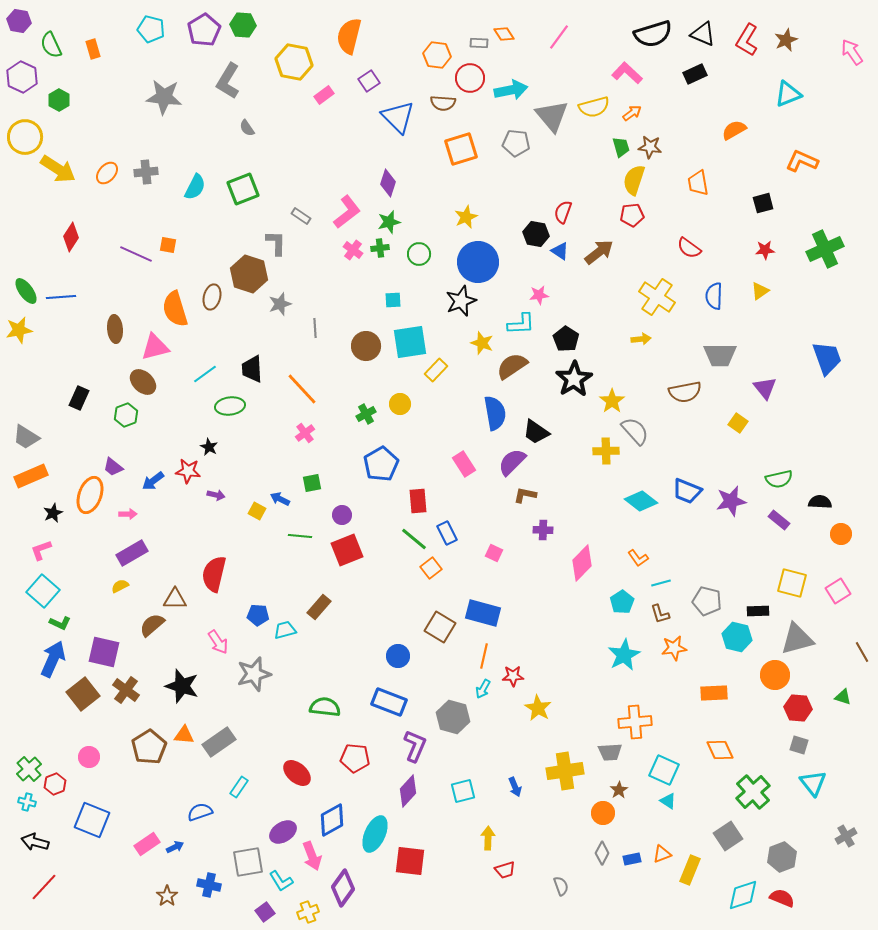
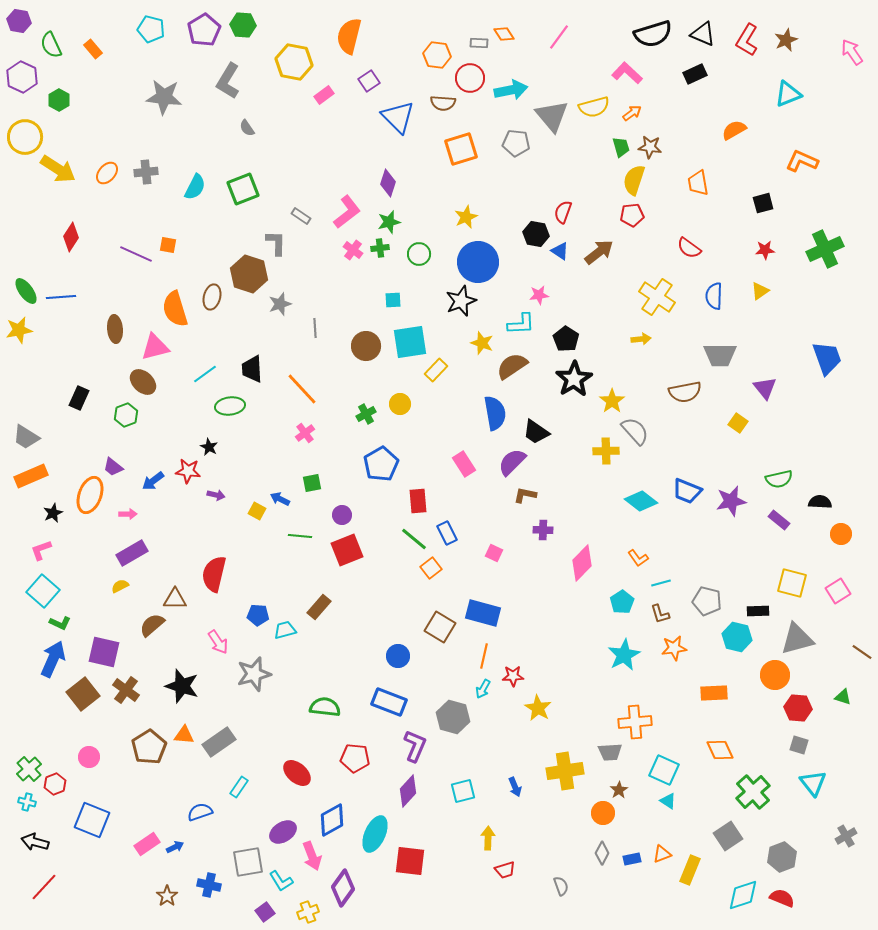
orange rectangle at (93, 49): rotated 24 degrees counterclockwise
brown line at (862, 652): rotated 25 degrees counterclockwise
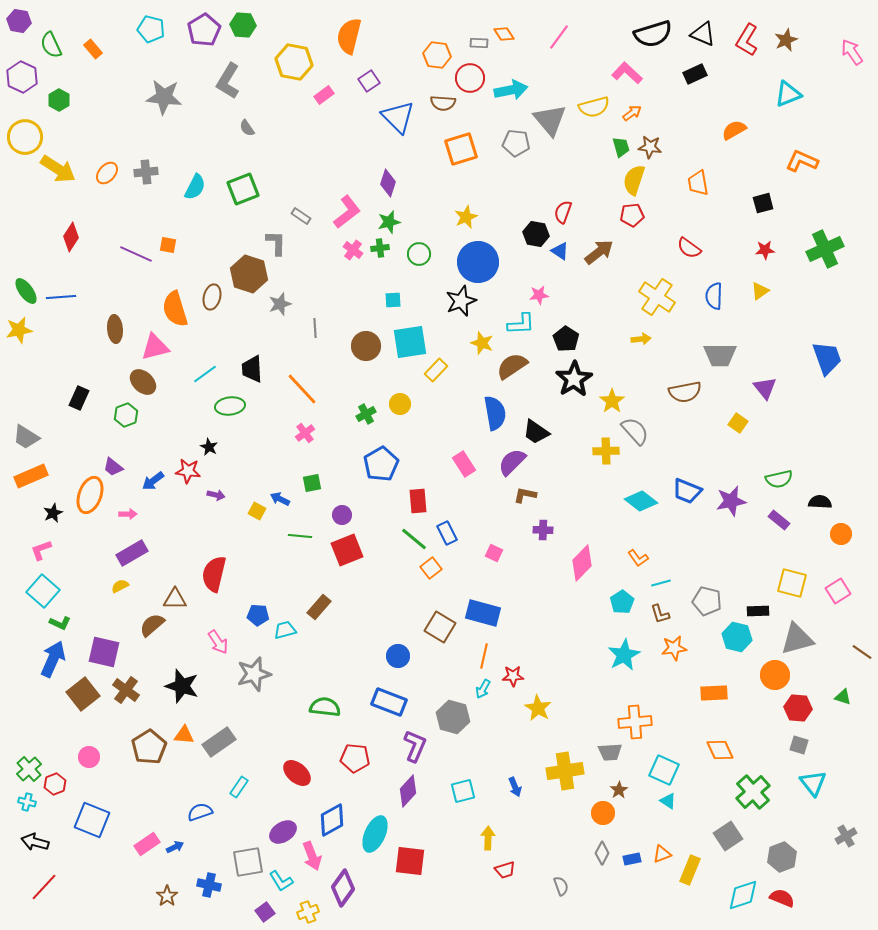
gray triangle at (552, 116): moved 2 px left, 4 px down
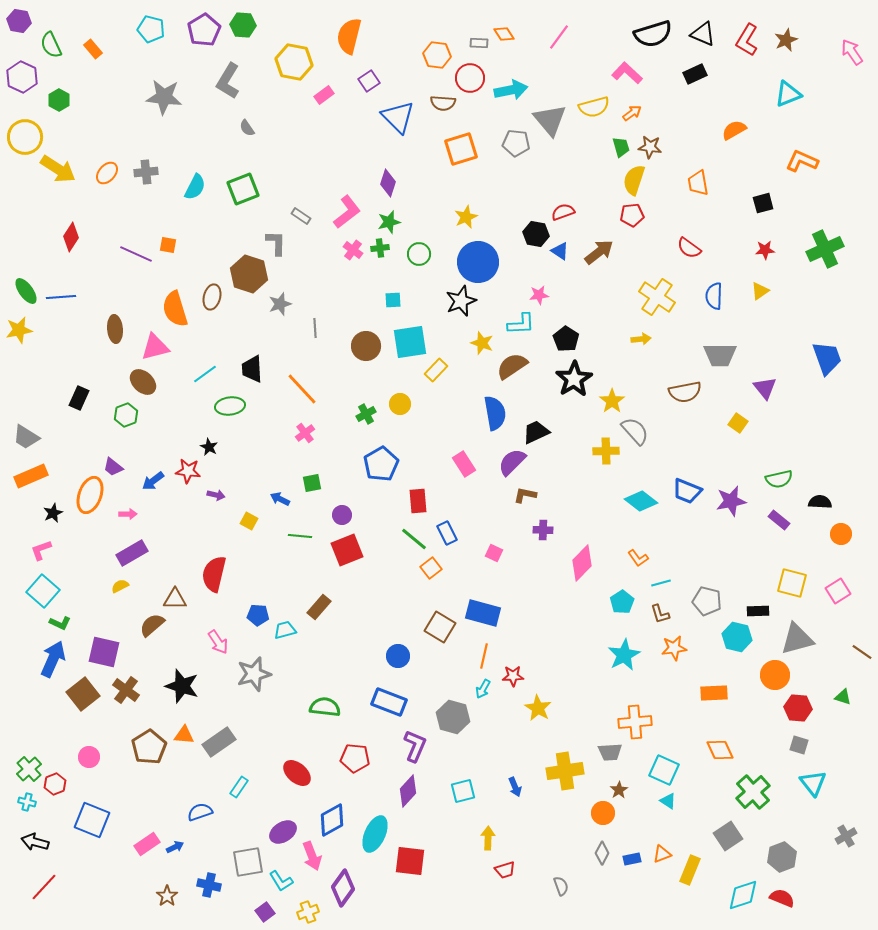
red semicircle at (563, 212): rotated 50 degrees clockwise
black trapezoid at (536, 432): rotated 120 degrees clockwise
yellow square at (257, 511): moved 8 px left, 10 px down
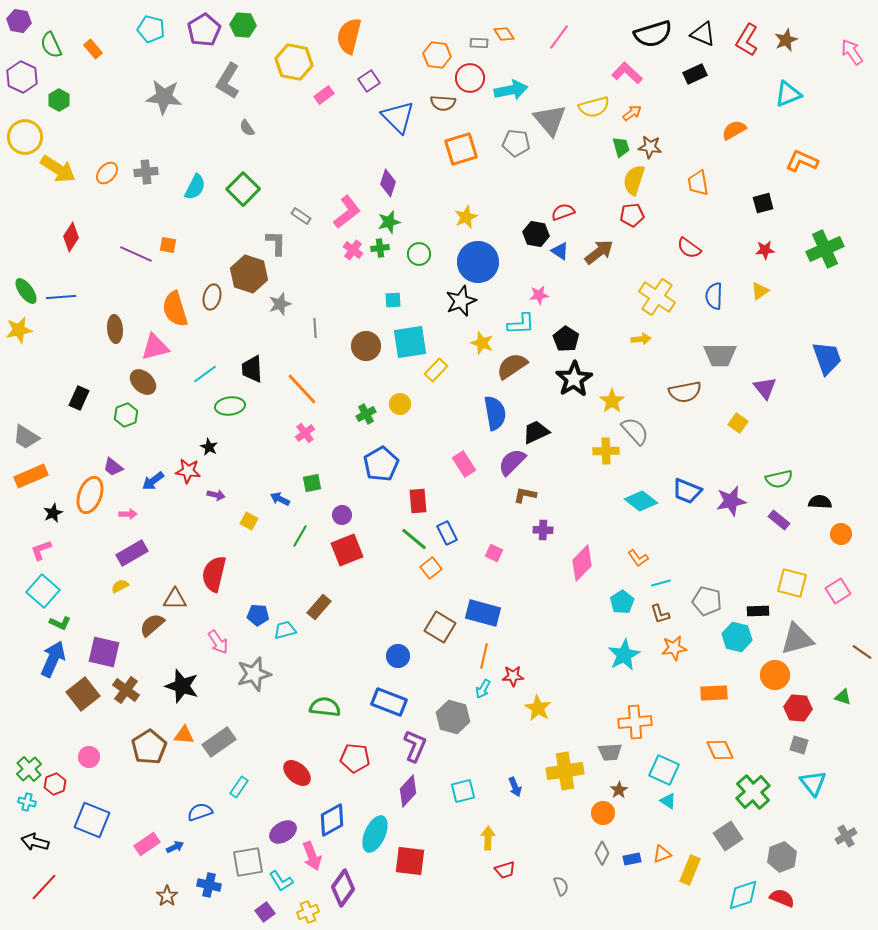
green square at (243, 189): rotated 24 degrees counterclockwise
green line at (300, 536): rotated 65 degrees counterclockwise
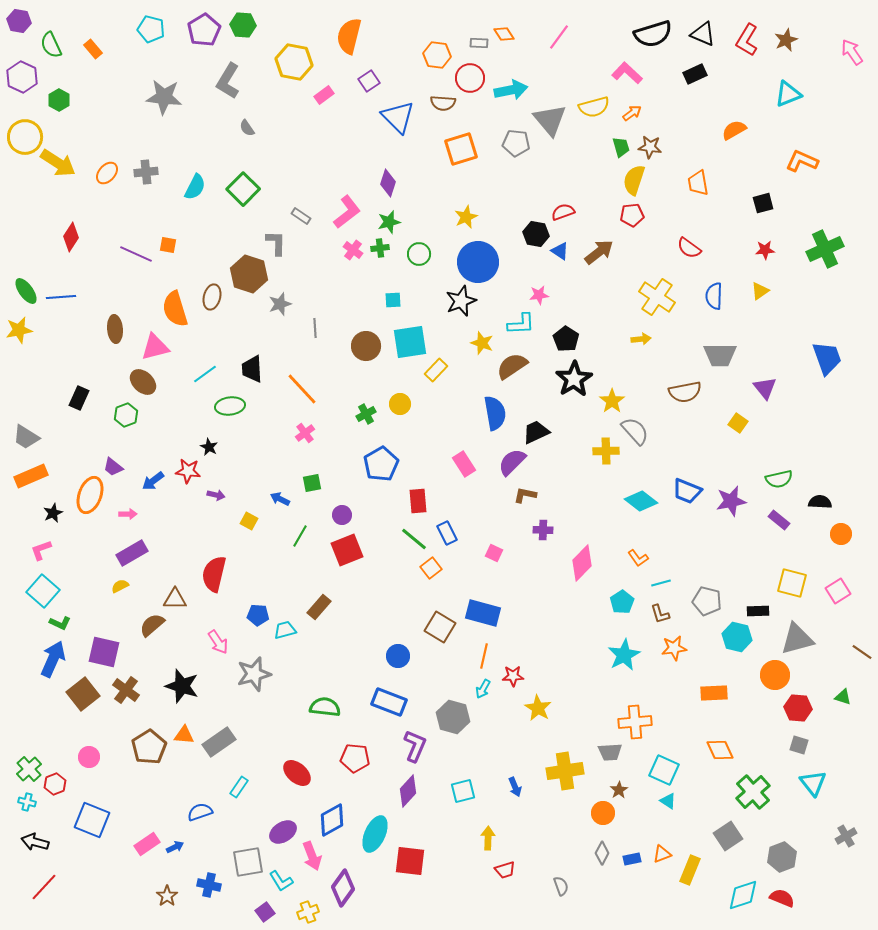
yellow arrow at (58, 169): moved 6 px up
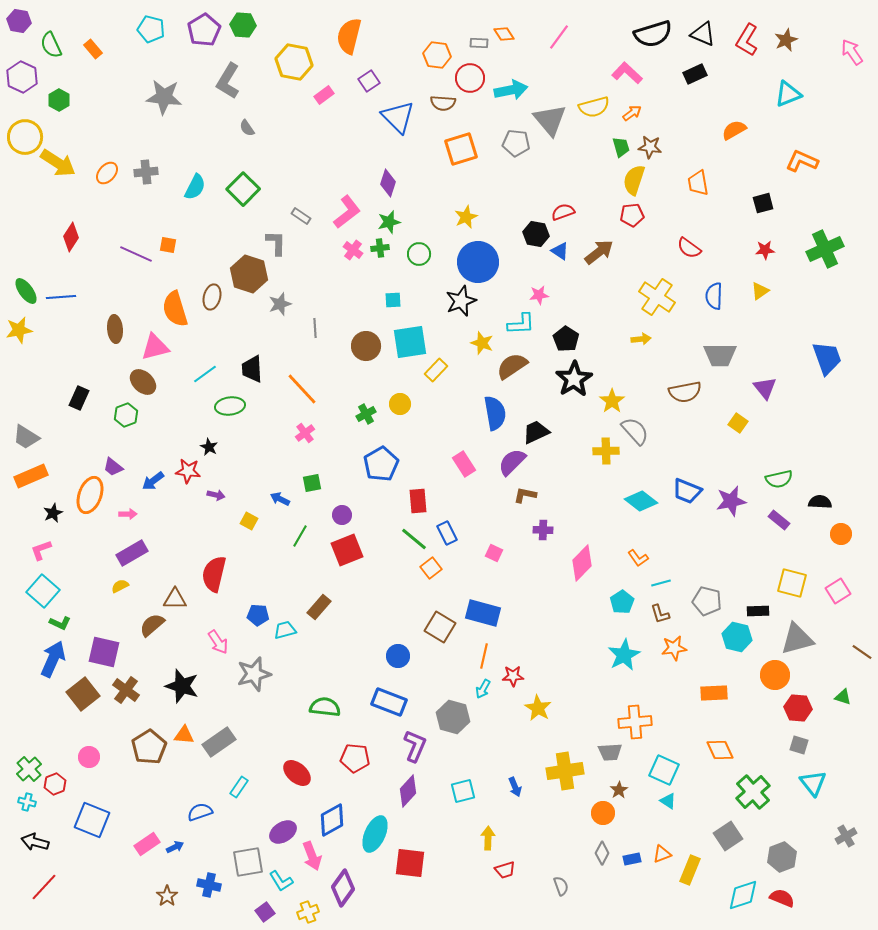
red square at (410, 861): moved 2 px down
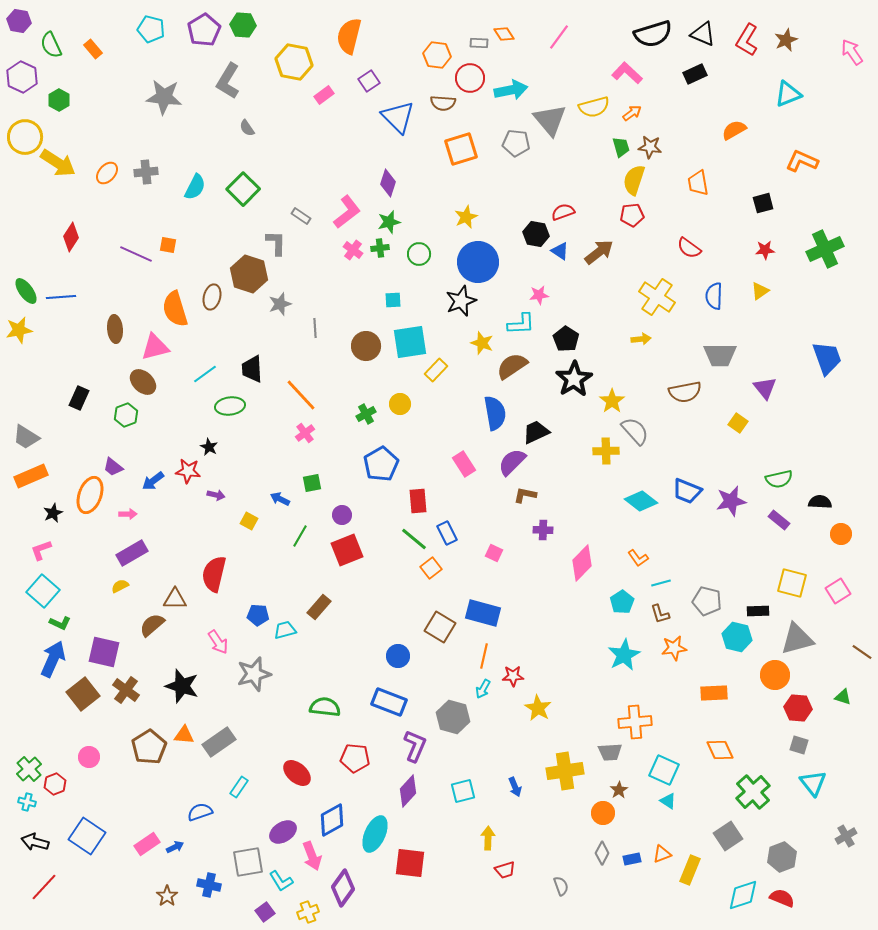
orange line at (302, 389): moved 1 px left, 6 px down
blue square at (92, 820): moved 5 px left, 16 px down; rotated 12 degrees clockwise
